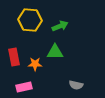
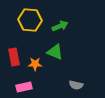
green triangle: rotated 24 degrees clockwise
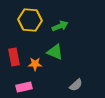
gray semicircle: rotated 56 degrees counterclockwise
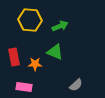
pink rectangle: rotated 21 degrees clockwise
